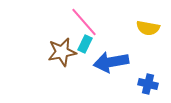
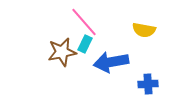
yellow semicircle: moved 4 px left, 2 px down
blue cross: rotated 18 degrees counterclockwise
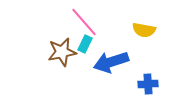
blue arrow: rotated 8 degrees counterclockwise
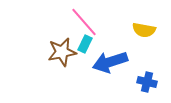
blue arrow: moved 1 px left
blue cross: moved 1 px left, 2 px up; rotated 18 degrees clockwise
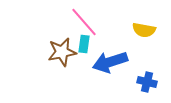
cyan rectangle: moved 1 px left; rotated 18 degrees counterclockwise
